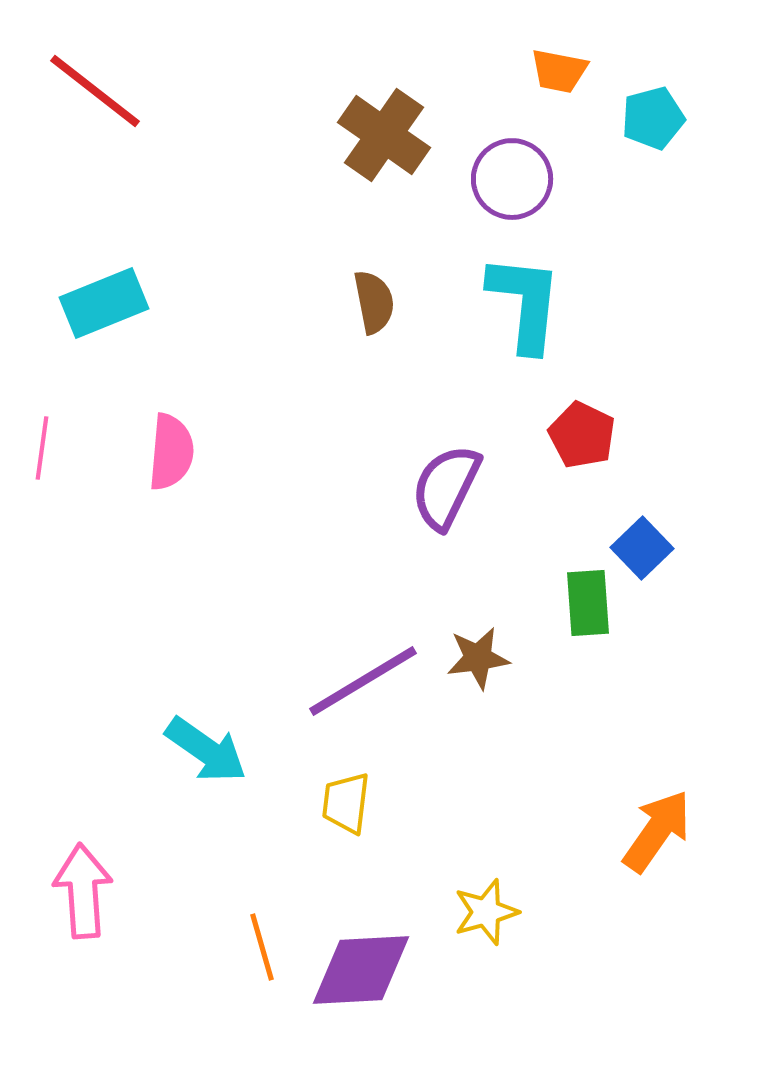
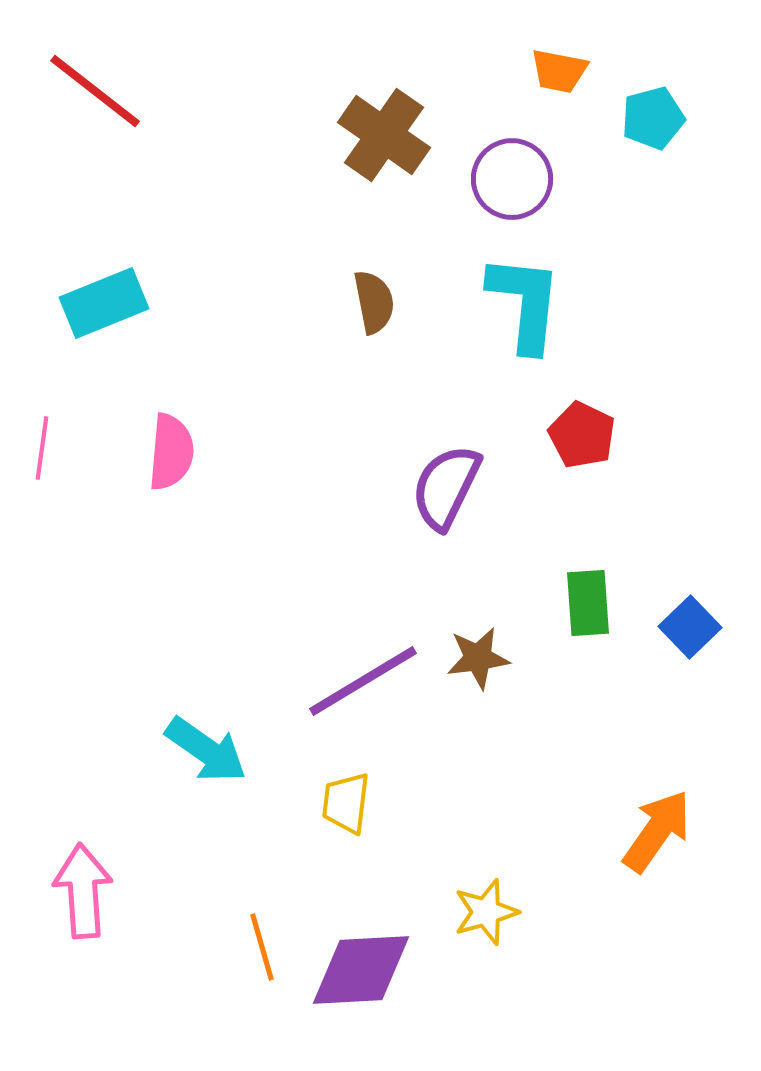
blue square: moved 48 px right, 79 px down
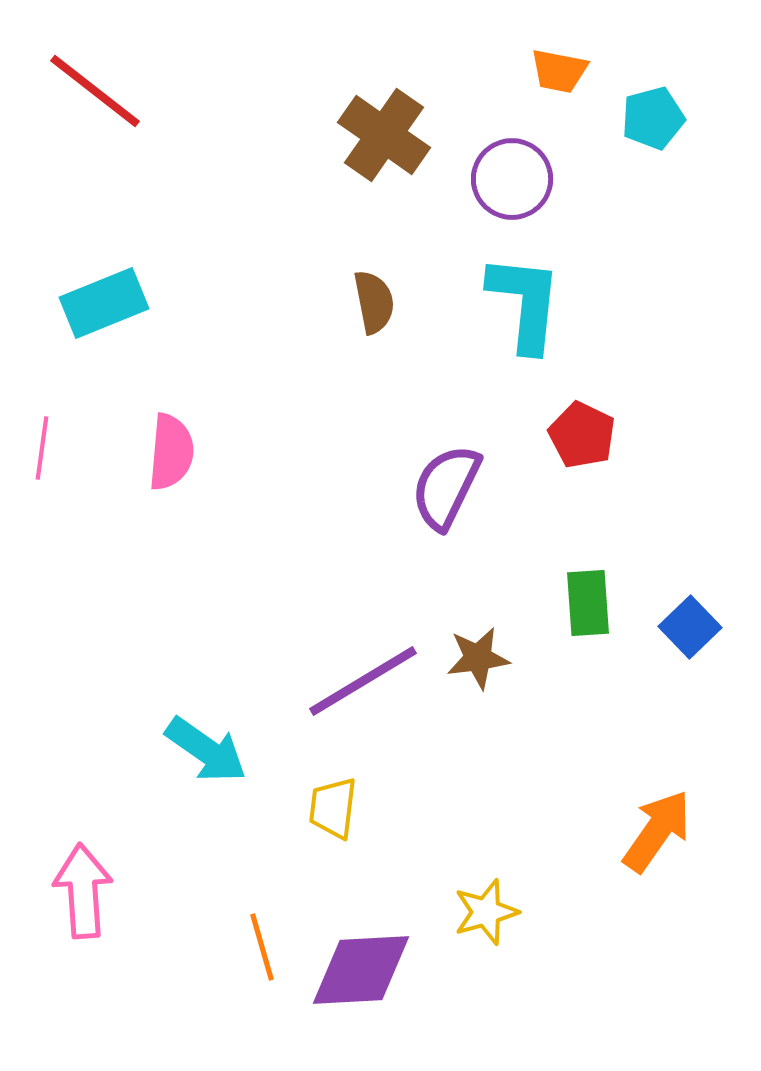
yellow trapezoid: moved 13 px left, 5 px down
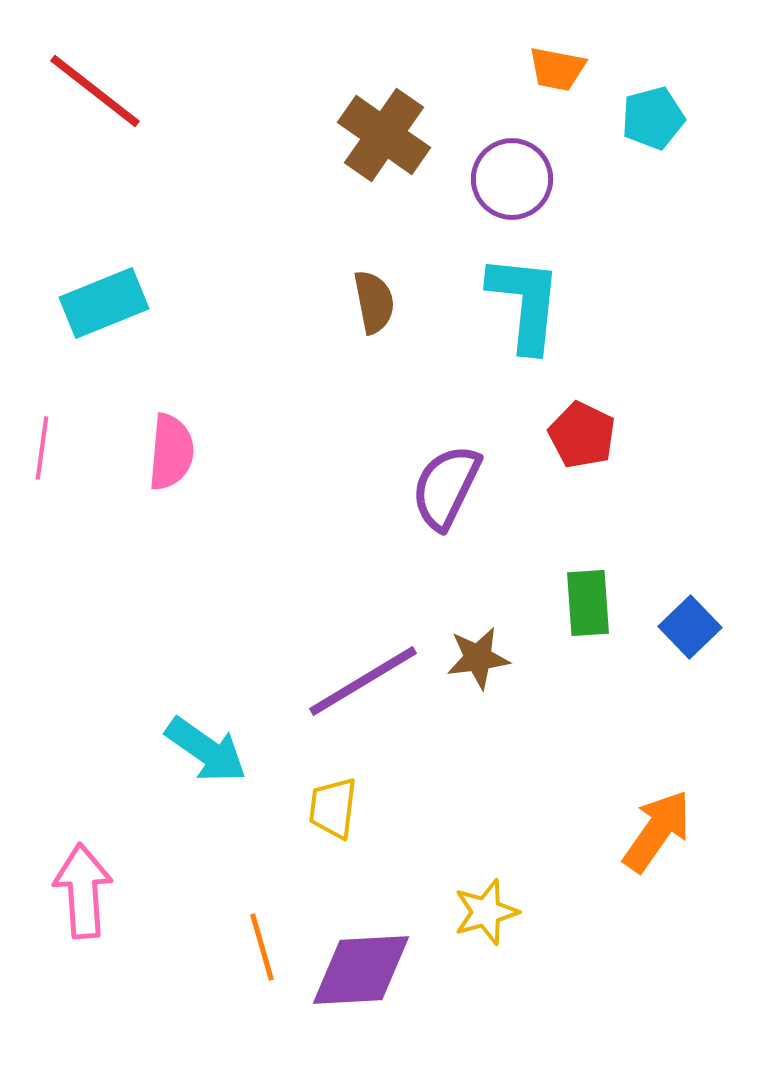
orange trapezoid: moved 2 px left, 2 px up
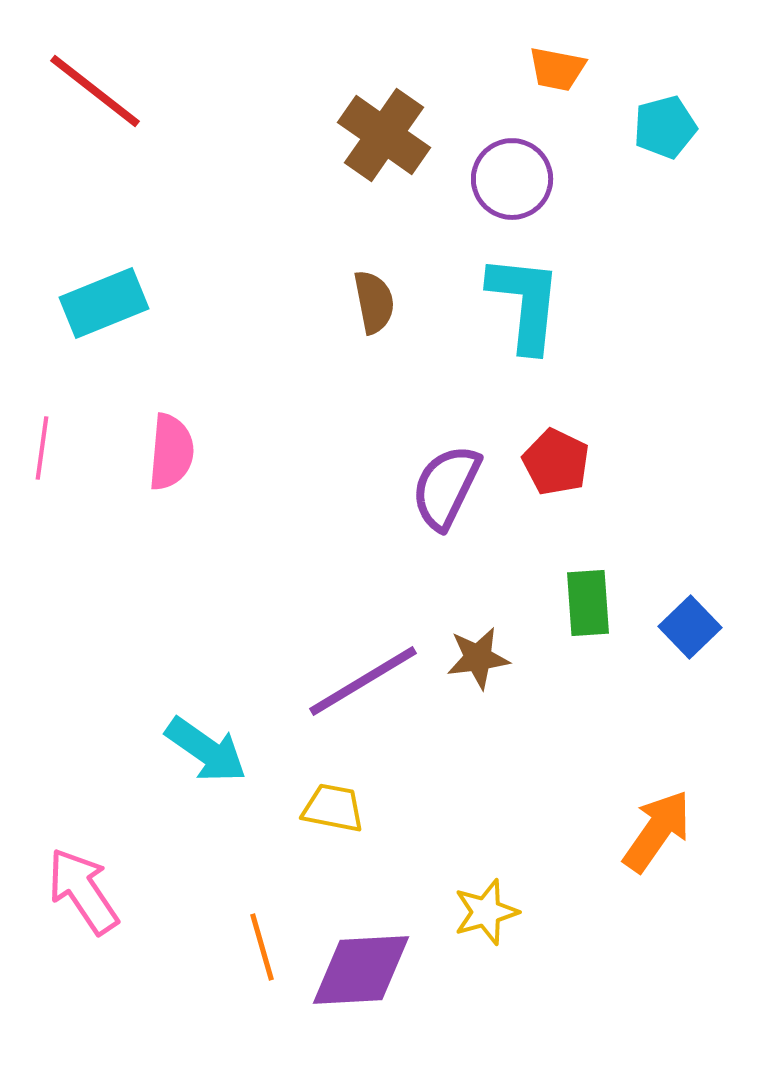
cyan pentagon: moved 12 px right, 9 px down
red pentagon: moved 26 px left, 27 px down
yellow trapezoid: rotated 94 degrees clockwise
pink arrow: rotated 30 degrees counterclockwise
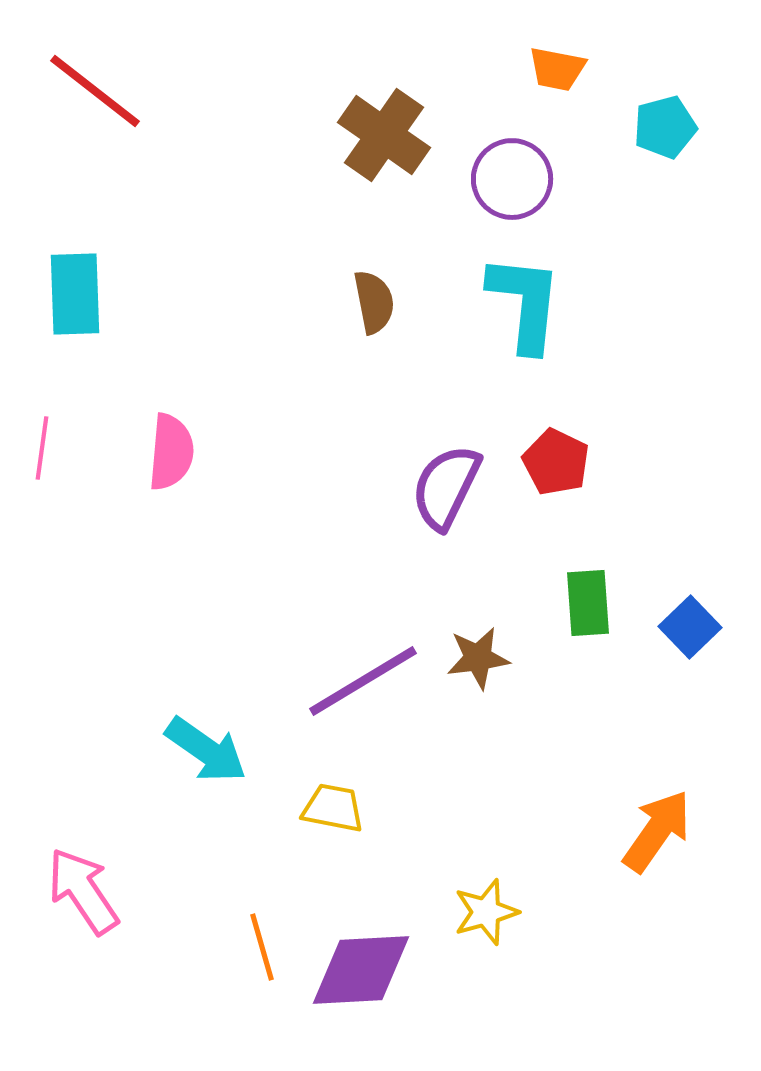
cyan rectangle: moved 29 px left, 9 px up; rotated 70 degrees counterclockwise
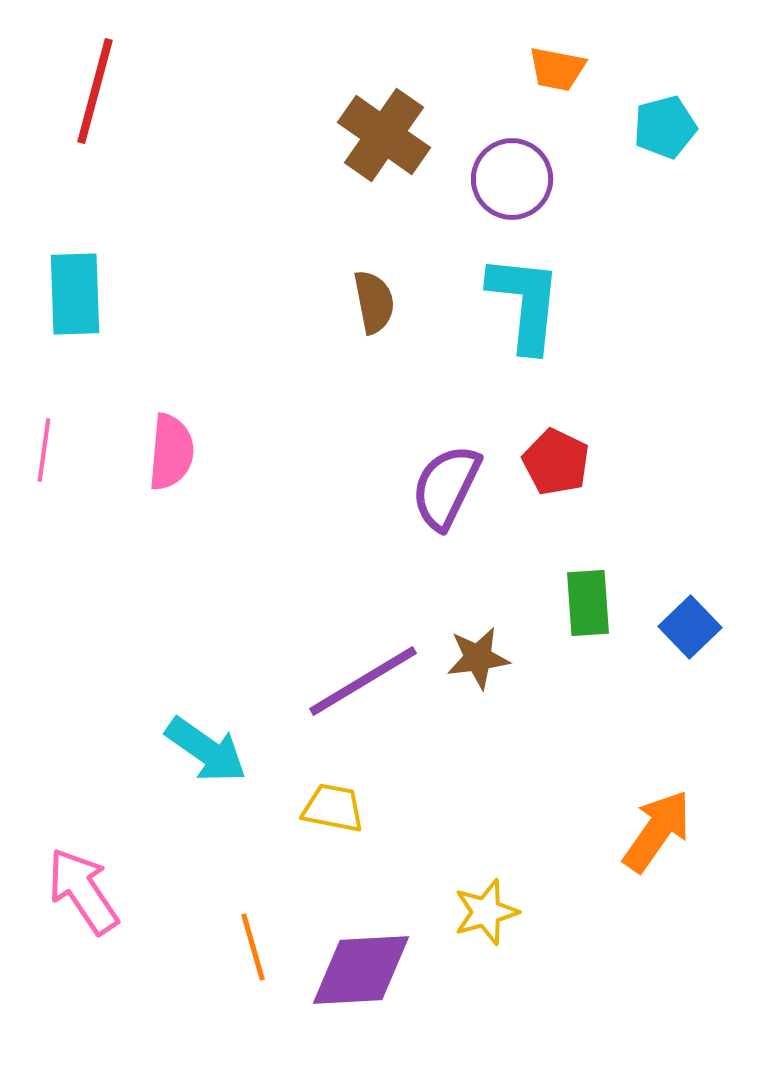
red line: rotated 67 degrees clockwise
pink line: moved 2 px right, 2 px down
orange line: moved 9 px left
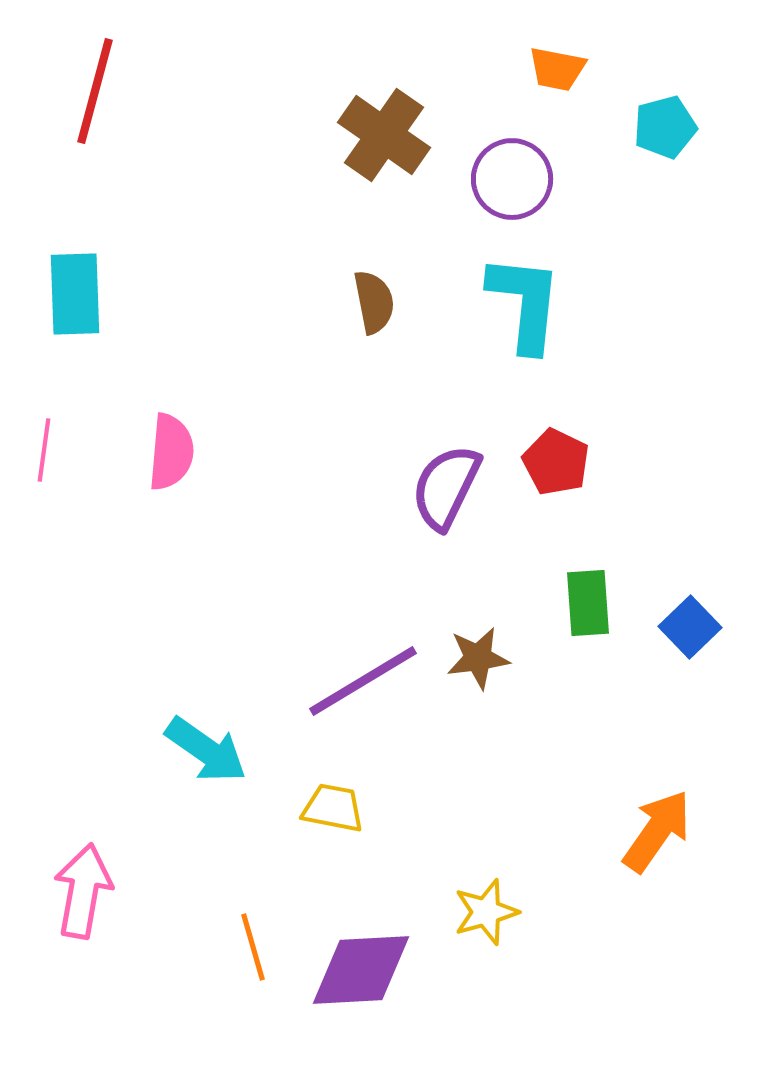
pink arrow: rotated 44 degrees clockwise
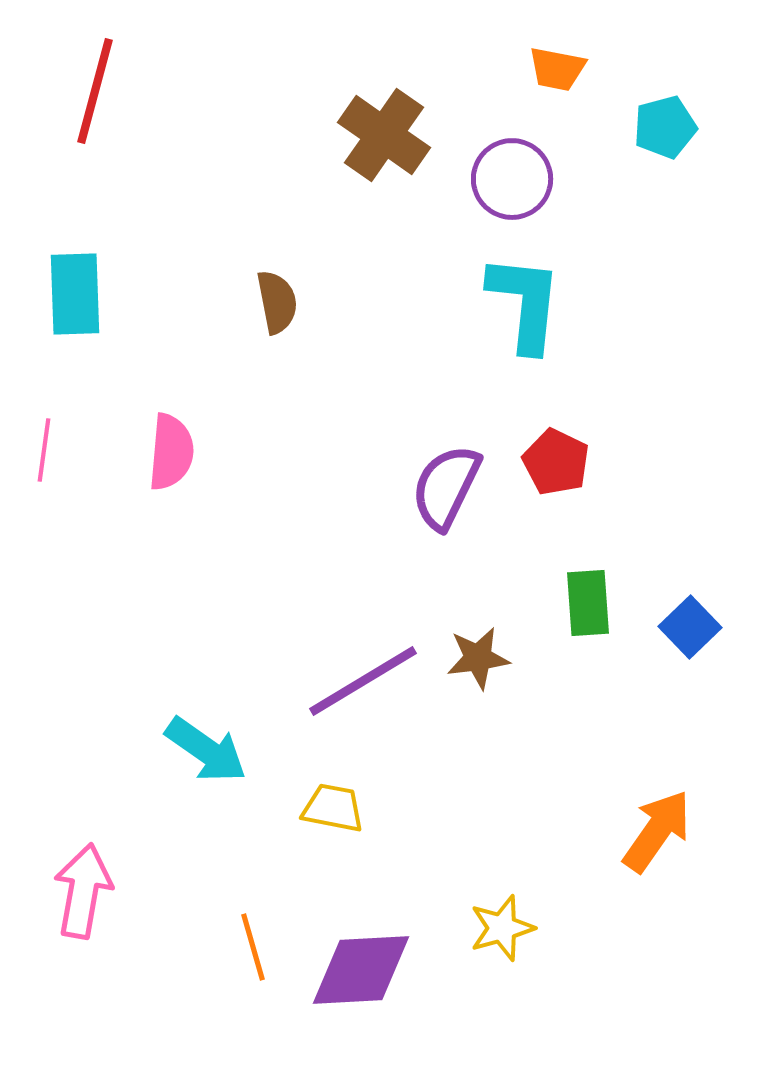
brown semicircle: moved 97 px left
yellow star: moved 16 px right, 16 px down
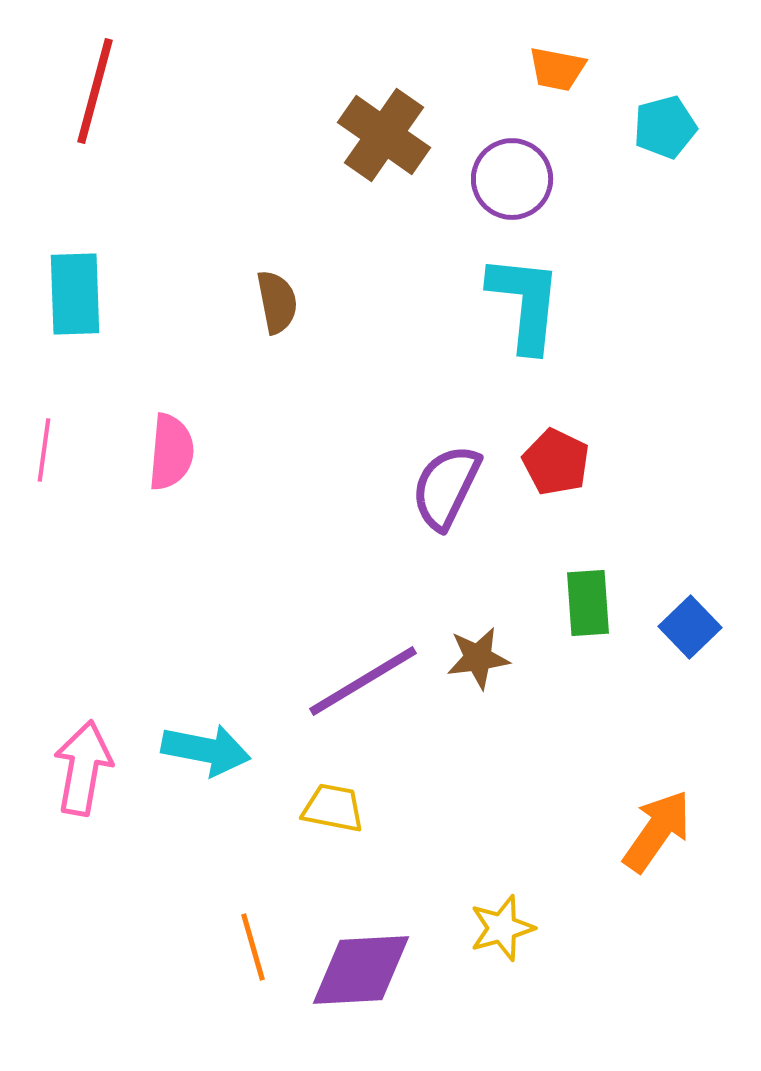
cyan arrow: rotated 24 degrees counterclockwise
pink arrow: moved 123 px up
